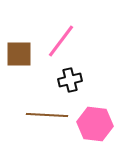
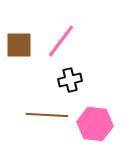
brown square: moved 9 px up
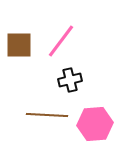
pink hexagon: rotated 12 degrees counterclockwise
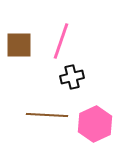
pink line: rotated 18 degrees counterclockwise
black cross: moved 2 px right, 3 px up
pink hexagon: rotated 20 degrees counterclockwise
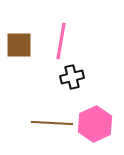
pink line: rotated 9 degrees counterclockwise
brown line: moved 5 px right, 8 px down
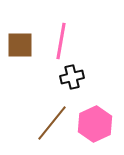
brown square: moved 1 px right
brown line: rotated 54 degrees counterclockwise
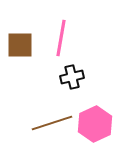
pink line: moved 3 px up
brown line: rotated 33 degrees clockwise
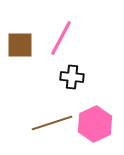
pink line: rotated 18 degrees clockwise
black cross: rotated 20 degrees clockwise
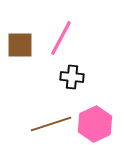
brown line: moved 1 px left, 1 px down
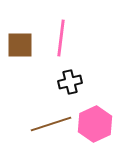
pink line: rotated 21 degrees counterclockwise
black cross: moved 2 px left, 5 px down; rotated 20 degrees counterclockwise
